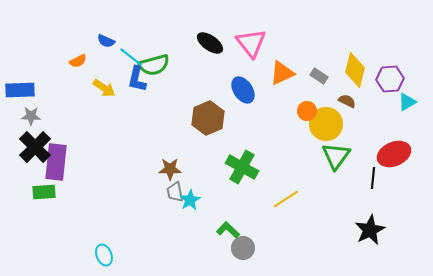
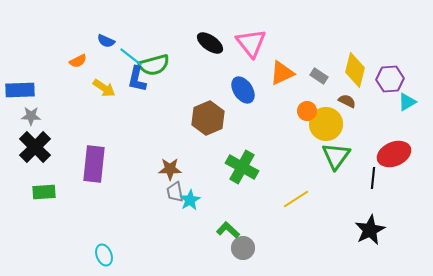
purple rectangle: moved 38 px right, 2 px down
yellow line: moved 10 px right
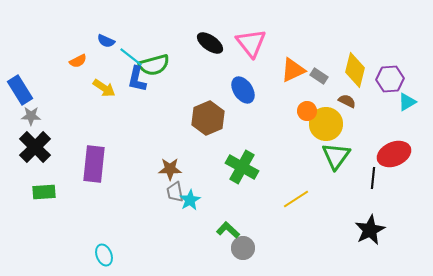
orange triangle: moved 11 px right, 3 px up
blue rectangle: rotated 60 degrees clockwise
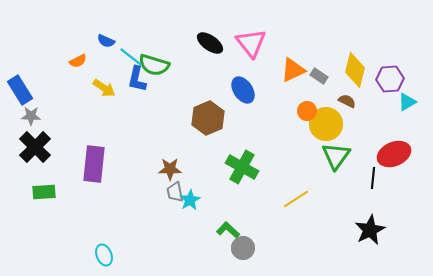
green semicircle: rotated 32 degrees clockwise
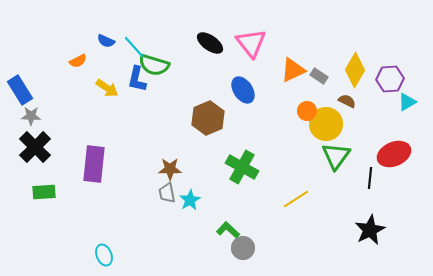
cyan line: moved 3 px right, 10 px up; rotated 10 degrees clockwise
yellow diamond: rotated 16 degrees clockwise
yellow arrow: moved 3 px right
black line: moved 3 px left
gray trapezoid: moved 8 px left, 1 px down
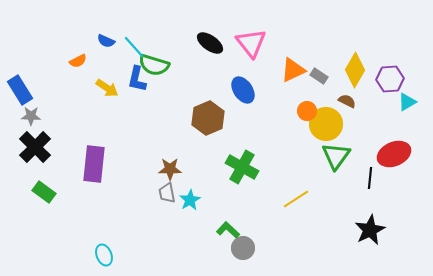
green rectangle: rotated 40 degrees clockwise
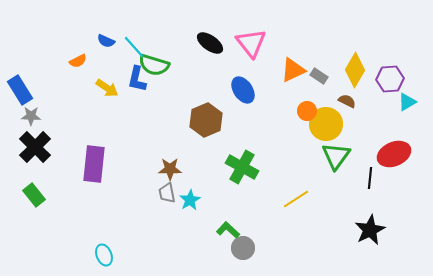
brown hexagon: moved 2 px left, 2 px down
green rectangle: moved 10 px left, 3 px down; rotated 15 degrees clockwise
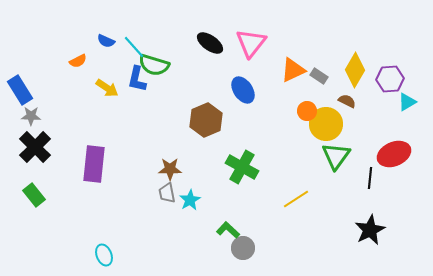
pink triangle: rotated 16 degrees clockwise
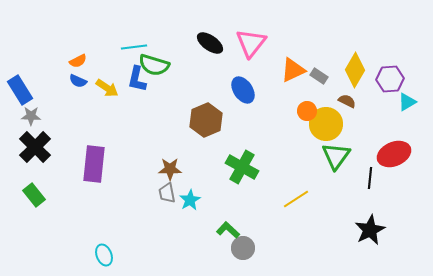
blue semicircle: moved 28 px left, 40 px down
cyan line: rotated 55 degrees counterclockwise
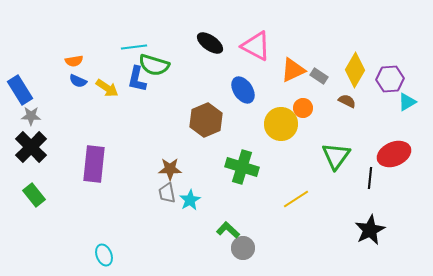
pink triangle: moved 5 px right, 3 px down; rotated 40 degrees counterclockwise
orange semicircle: moved 4 px left; rotated 18 degrees clockwise
orange circle: moved 4 px left, 3 px up
yellow circle: moved 45 px left
black cross: moved 4 px left
green cross: rotated 12 degrees counterclockwise
